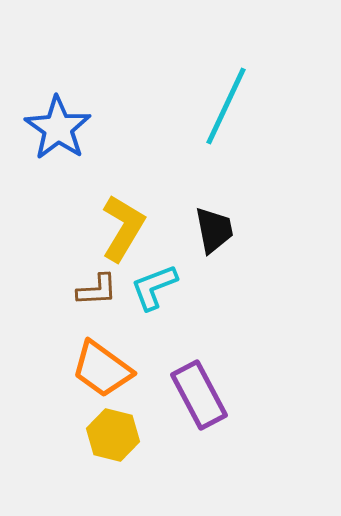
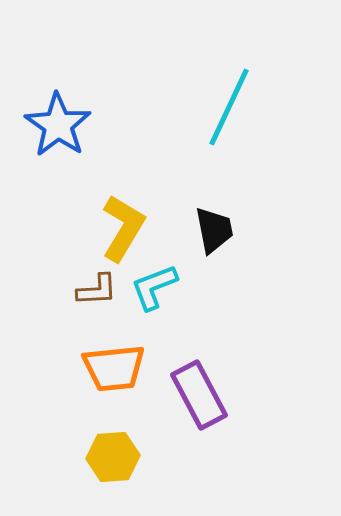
cyan line: moved 3 px right, 1 px down
blue star: moved 3 px up
orange trapezoid: moved 12 px right, 1 px up; rotated 42 degrees counterclockwise
yellow hexagon: moved 22 px down; rotated 18 degrees counterclockwise
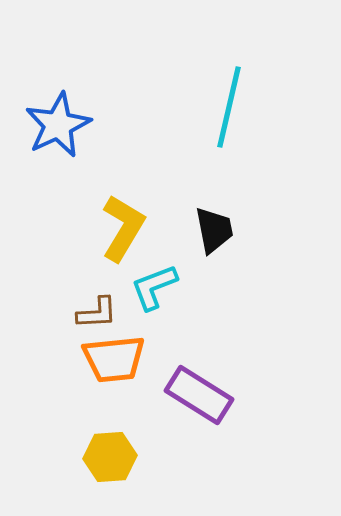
cyan line: rotated 12 degrees counterclockwise
blue star: rotated 12 degrees clockwise
brown L-shape: moved 23 px down
orange trapezoid: moved 9 px up
purple rectangle: rotated 30 degrees counterclockwise
yellow hexagon: moved 3 px left
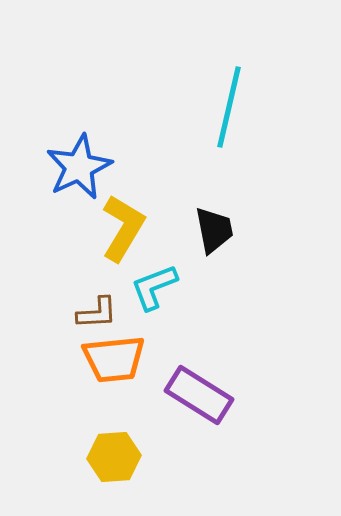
blue star: moved 21 px right, 42 px down
yellow hexagon: moved 4 px right
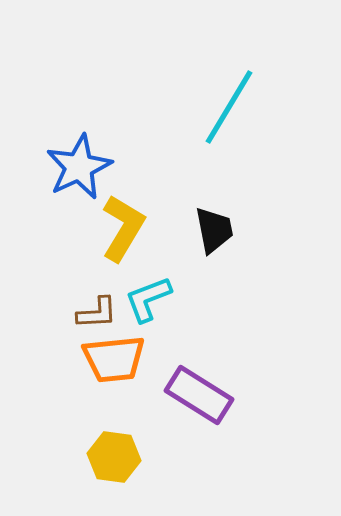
cyan line: rotated 18 degrees clockwise
cyan L-shape: moved 6 px left, 12 px down
yellow hexagon: rotated 12 degrees clockwise
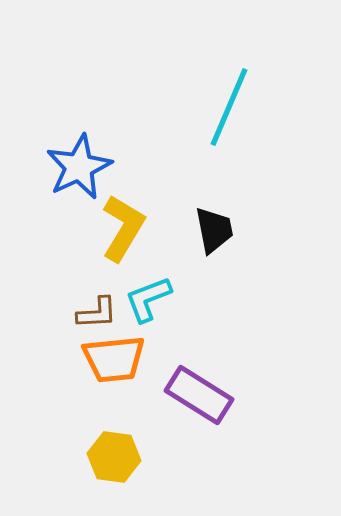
cyan line: rotated 8 degrees counterclockwise
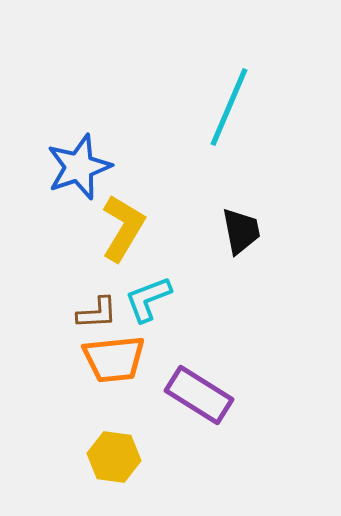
blue star: rotated 6 degrees clockwise
black trapezoid: moved 27 px right, 1 px down
